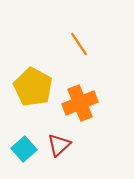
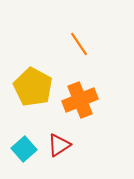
orange cross: moved 3 px up
red triangle: rotated 10 degrees clockwise
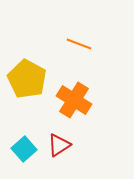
orange line: rotated 35 degrees counterclockwise
yellow pentagon: moved 6 px left, 8 px up
orange cross: moved 6 px left; rotated 36 degrees counterclockwise
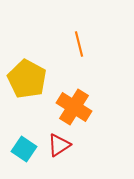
orange line: rotated 55 degrees clockwise
orange cross: moved 7 px down
cyan square: rotated 15 degrees counterclockwise
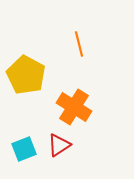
yellow pentagon: moved 1 px left, 4 px up
cyan square: rotated 35 degrees clockwise
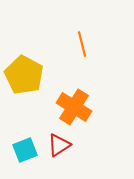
orange line: moved 3 px right
yellow pentagon: moved 2 px left
cyan square: moved 1 px right, 1 px down
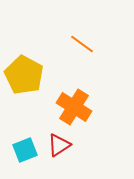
orange line: rotated 40 degrees counterclockwise
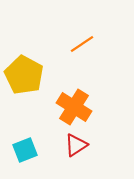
orange line: rotated 70 degrees counterclockwise
red triangle: moved 17 px right
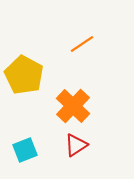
orange cross: moved 1 px left, 1 px up; rotated 12 degrees clockwise
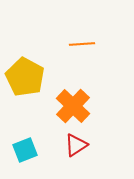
orange line: rotated 30 degrees clockwise
yellow pentagon: moved 1 px right, 2 px down
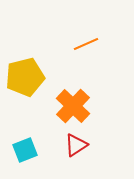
orange line: moved 4 px right; rotated 20 degrees counterclockwise
yellow pentagon: rotated 30 degrees clockwise
